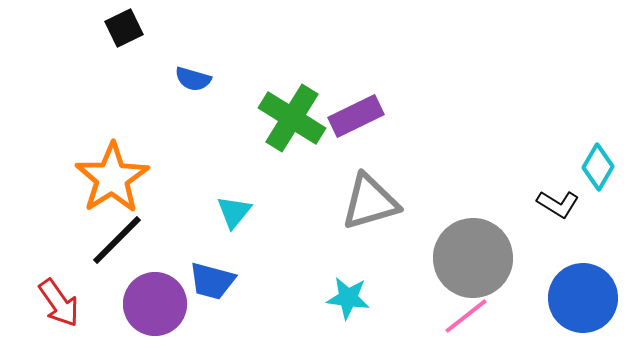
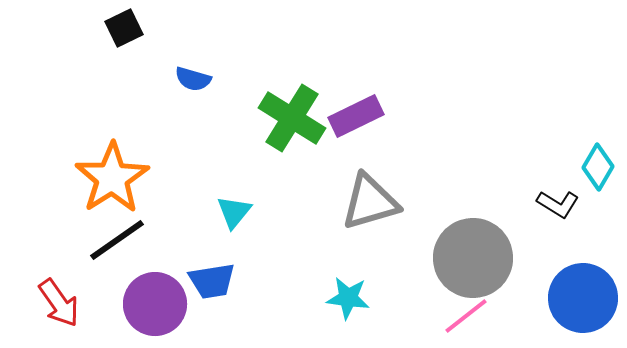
black line: rotated 10 degrees clockwise
blue trapezoid: rotated 24 degrees counterclockwise
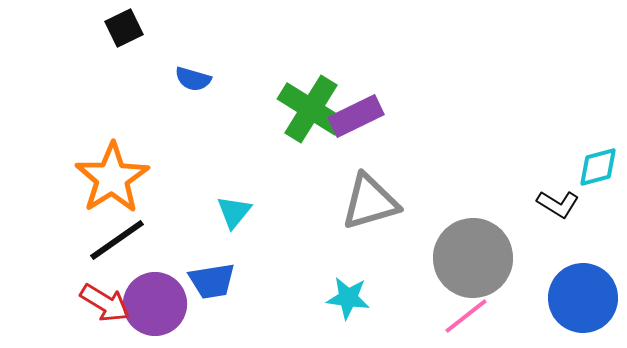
green cross: moved 19 px right, 9 px up
cyan diamond: rotated 45 degrees clockwise
red arrow: moved 46 px right; rotated 24 degrees counterclockwise
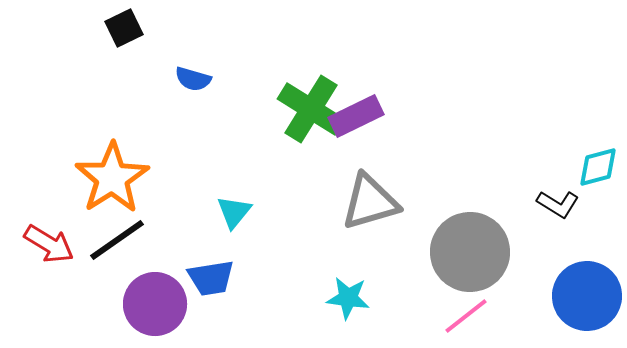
gray circle: moved 3 px left, 6 px up
blue trapezoid: moved 1 px left, 3 px up
blue circle: moved 4 px right, 2 px up
red arrow: moved 56 px left, 59 px up
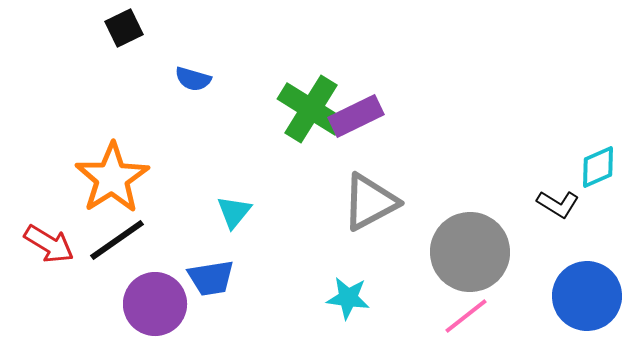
cyan diamond: rotated 9 degrees counterclockwise
gray triangle: rotated 12 degrees counterclockwise
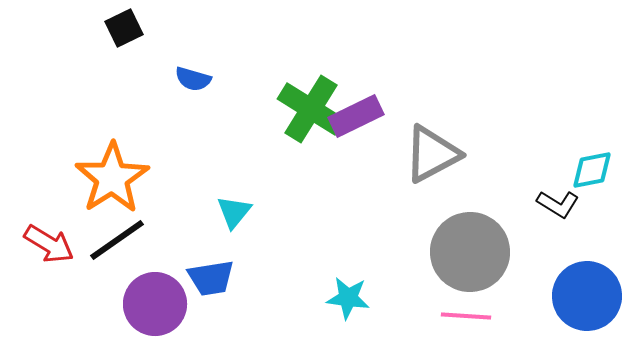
cyan diamond: moved 6 px left, 3 px down; rotated 12 degrees clockwise
gray triangle: moved 62 px right, 48 px up
pink line: rotated 42 degrees clockwise
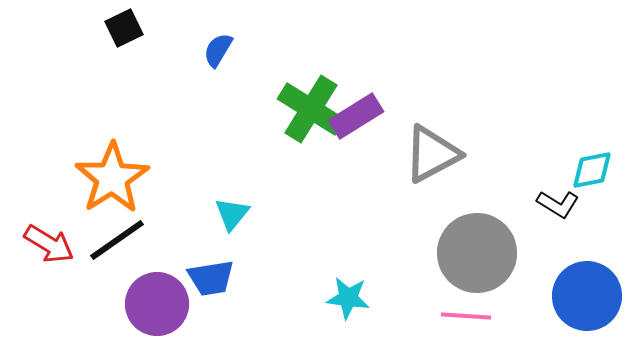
blue semicircle: moved 25 px right, 29 px up; rotated 105 degrees clockwise
purple rectangle: rotated 6 degrees counterclockwise
cyan triangle: moved 2 px left, 2 px down
gray circle: moved 7 px right, 1 px down
purple circle: moved 2 px right
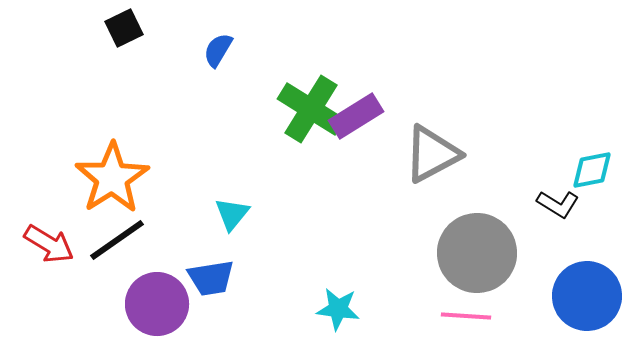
cyan star: moved 10 px left, 11 px down
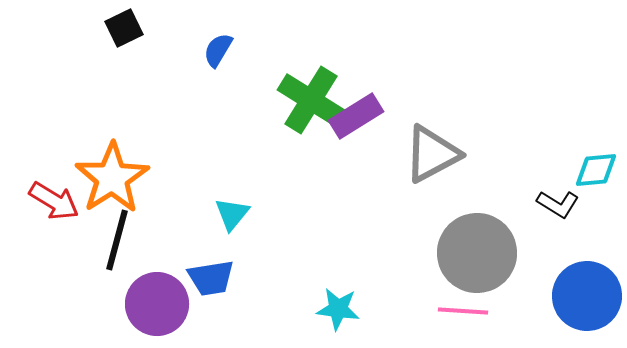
green cross: moved 9 px up
cyan diamond: moved 4 px right; rotated 6 degrees clockwise
black line: rotated 40 degrees counterclockwise
red arrow: moved 5 px right, 43 px up
pink line: moved 3 px left, 5 px up
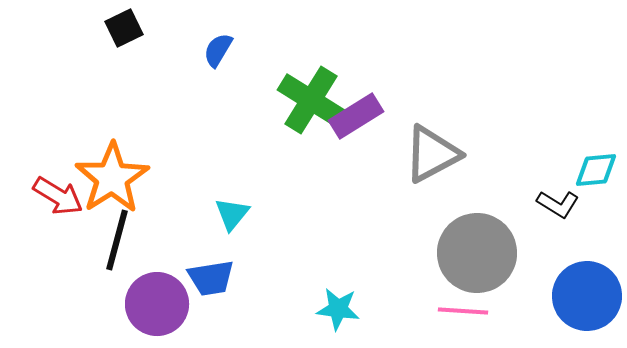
red arrow: moved 4 px right, 5 px up
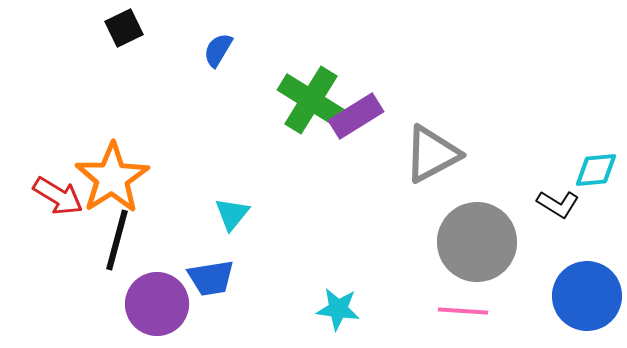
gray circle: moved 11 px up
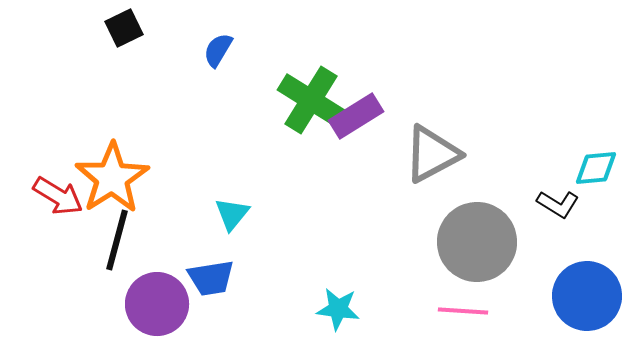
cyan diamond: moved 2 px up
